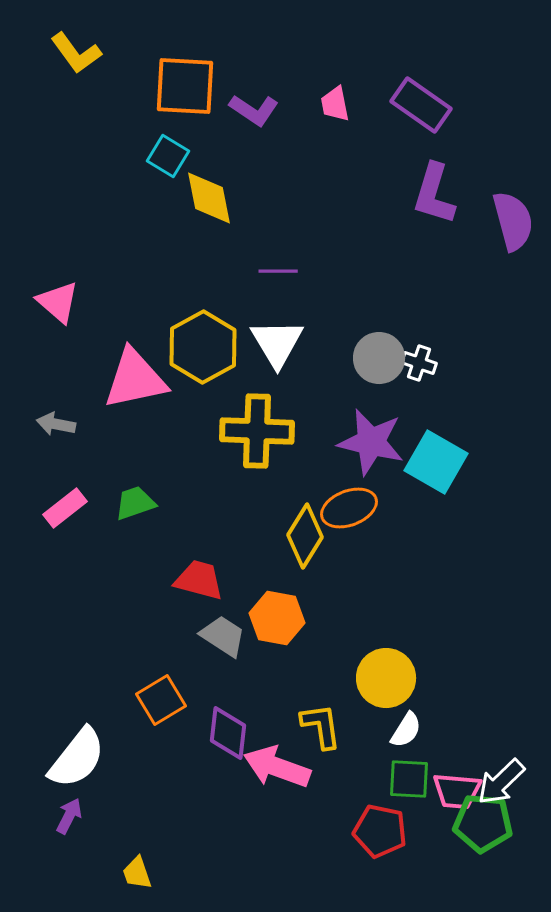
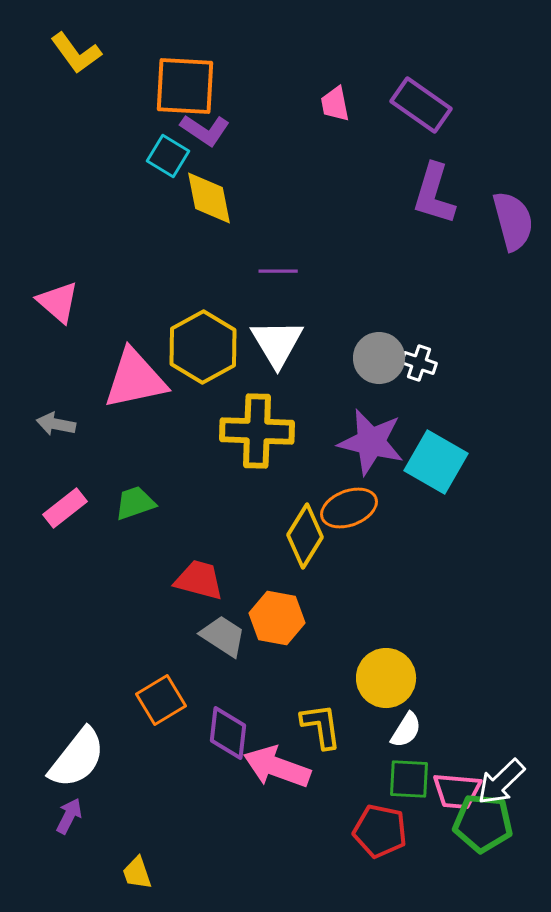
purple L-shape at (254, 110): moved 49 px left, 20 px down
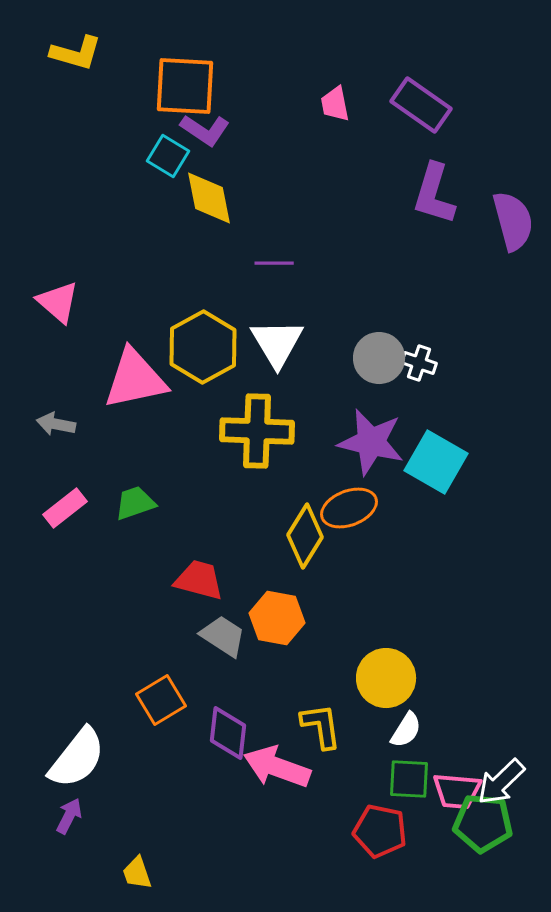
yellow L-shape at (76, 53): rotated 38 degrees counterclockwise
purple line at (278, 271): moved 4 px left, 8 px up
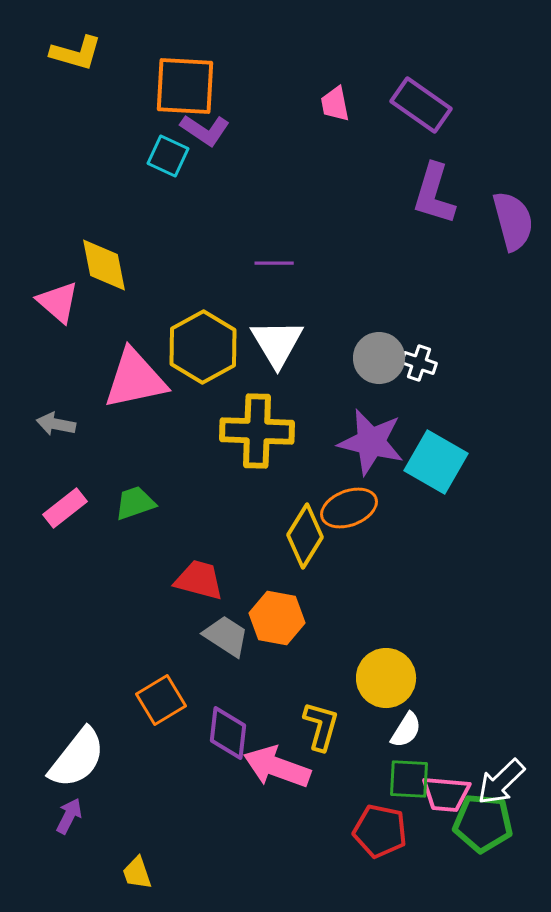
cyan square at (168, 156): rotated 6 degrees counterclockwise
yellow diamond at (209, 198): moved 105 px left, 67 px down
gray trapezoid at (223, 636): moved 3 px right
yellow L-shape at (321, 726): rotated 24 degrees clockwise
pink trapezoid at (457, 791): moved 11 px left, 3 px down
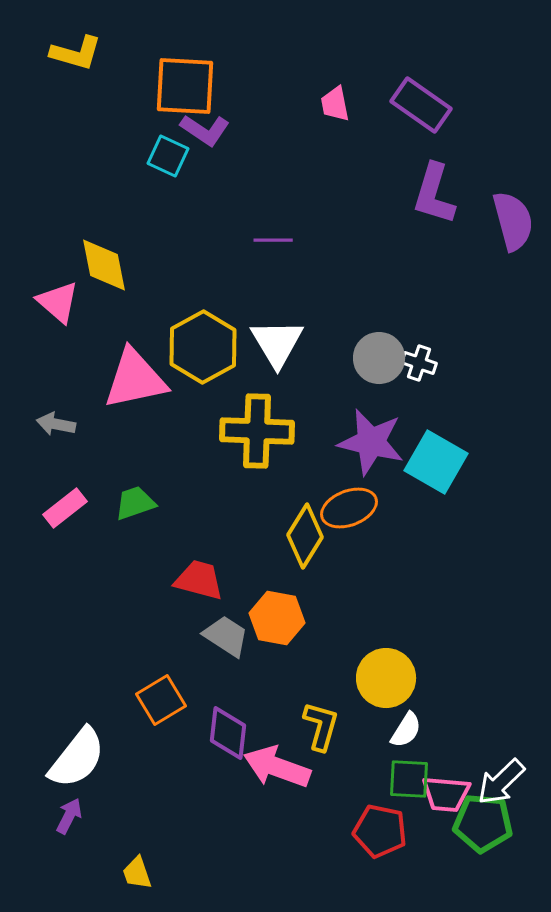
purple line at (274, 263): moved 1 px left, 23 px up
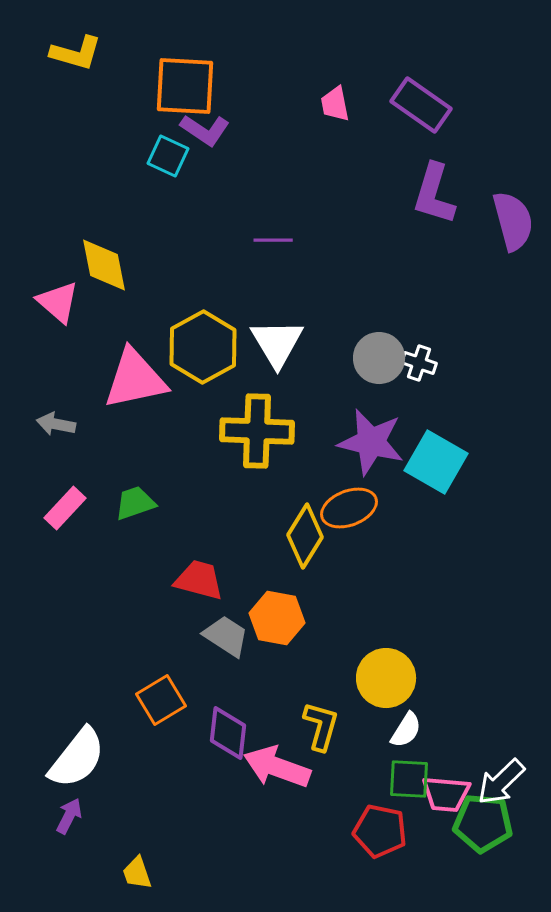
pink rectangle at (65, 508): rotated 9 degrees counterclockwise
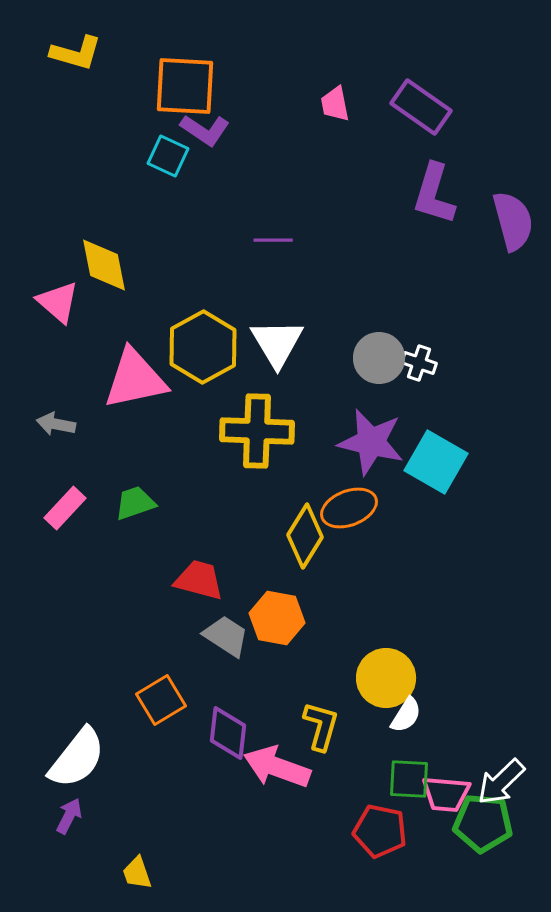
purple rectangle at (421, 105): moved 2 px down
white semicircle at (406, 730): moved 15 px up
